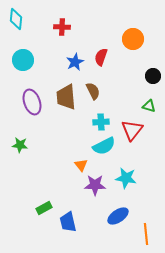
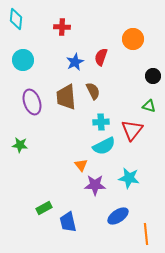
cyan star: moved 3 px right
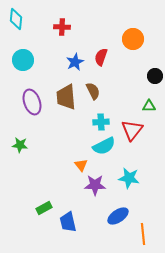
black circle: moved 2 px right
green triangle: rotated 16 degrees counterclockwise
orange line: moved 3 px left
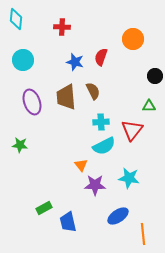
blue star: rotated 30 degrees counterclockwise
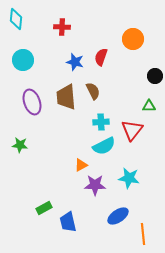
orange triangle: rotated 40 degrees clockwise
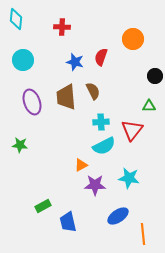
green rectangle: moved 1 px left, 2 px up
